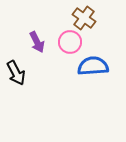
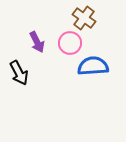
pink circle: moved 1 px down
black arrow: moved 3 px right
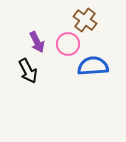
brown cross: moved 1 px right, 2 px down
pink circle: moved 2 px left, 1 px down
black arrow: moved 9 px right, 2 px up
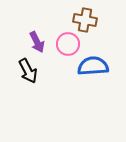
brown cross: rotated 25 degrees counterclockwise
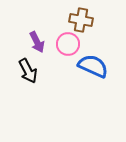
brown cross: moved 4 px left
blue semicircle: rotated 28 degrees clockwise
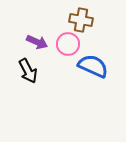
purple arrow: rotated 40 degrees counterclockwise
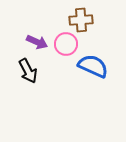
brown cross: rotated 15 degrees counterclockwise
pink circle: moved 2 px left
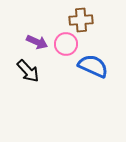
black arrow: rotated 15 degrees counterclockwise
